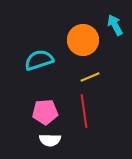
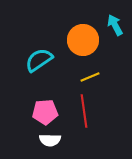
cyan semicircle: rotated 16 degrees counterclockwise
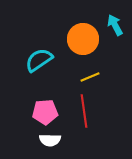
orange circle: moved 1 px up
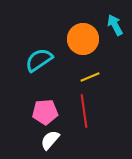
white semicircle: rotated 130 degrees clockwise
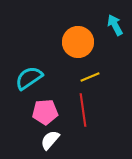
orange circle: moved 5 px left, 3 px down
cyan semicircle: moved 10 px left, 18 px down
red line: moved 1 px left, 1 px up
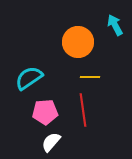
yellow line: rotated 24 degrees clockwise
white semicircle: moved 1 px right, 2 px down
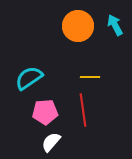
orange circle: moved 16 px up
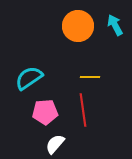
white semicircle: moved 4 px right, 2 px down
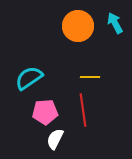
cyan arrow: moved 2 px up
white semicircle: moved 5 px up; rotated 15 degrees counterclockwise
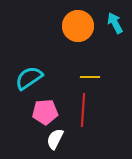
red line: rotated 12 degrees clockwise
